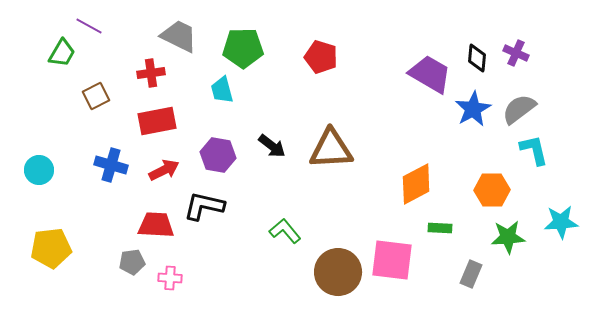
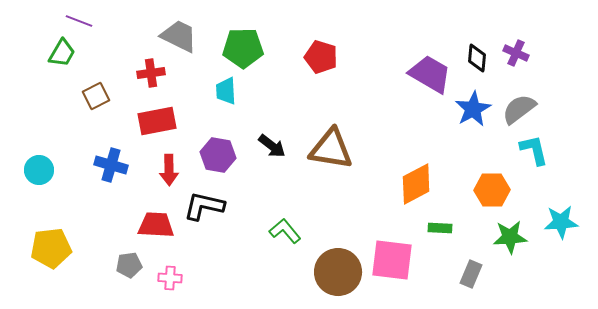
purple line: moved 10 px left, 5 px up; rotated 8 degrees counterclockwise
cyan trapezoid: moved 4 px right, 1 px down; rotated 12 degrees clockwise
brown triangle: rotated 12 degrees clockwise
red arrow: moved 5 px right; rotated 116 degrees clockwise
green star: moved 2 px right
gray pentagon: moved 3 px left, 3 px down
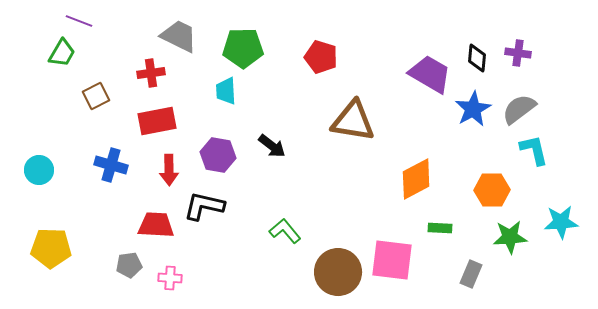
purple cross: moved 2 px right; rotated 15 degrees counterclockwise
brown triangle: moved 22 px right, 28 px up
orange diamond: moved 5 px up
yellow pentagon: rotated 9 degrees clockwise
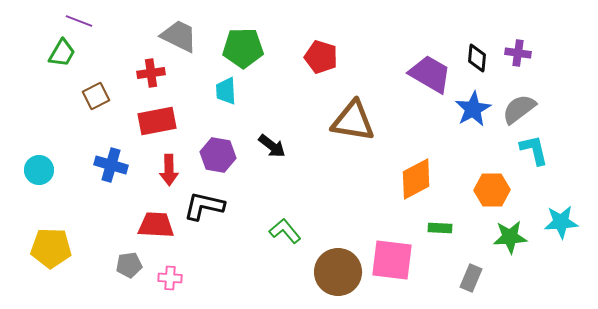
gray rectangle: moved 4 px down
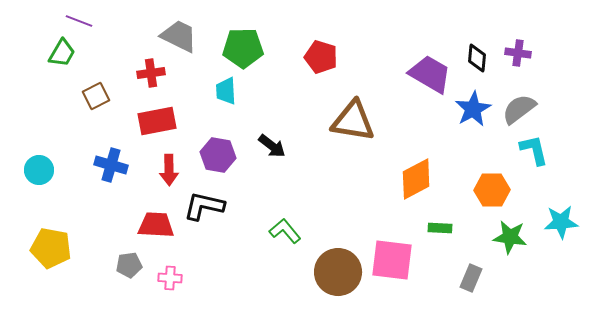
green star: rotated 12 degrees clockwise
yellow pentagon: rotated 9 degrees clockwise
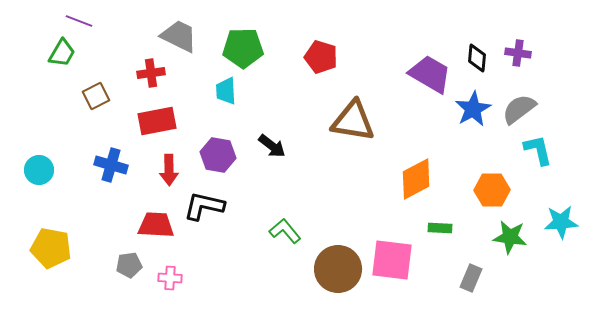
cyan L-shape: moved 4 px right
brown circle: moved 3 px up
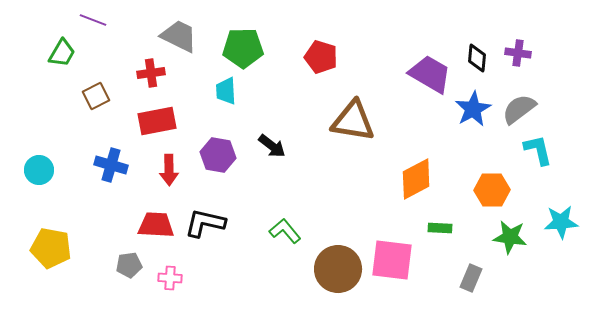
purple line: moved 14 px right, 1 px up
black L-shape: moved 1 px right, 17 px down
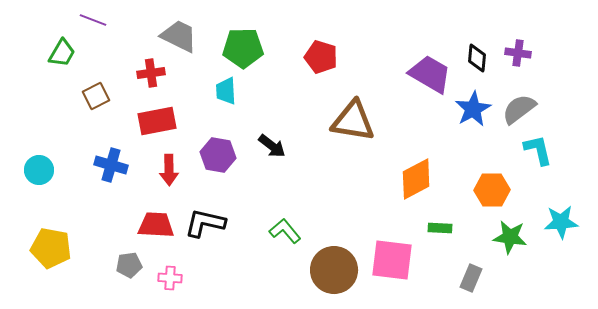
brown circle: moved 4 px left, 1 px down
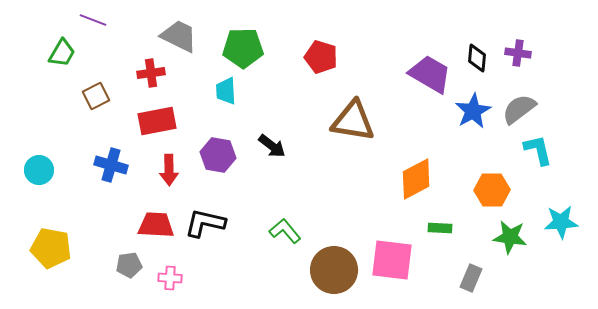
blue star: moved 2 px down
